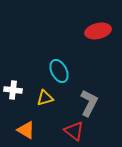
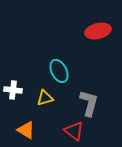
gray L-shape: rotated 12 degrees counterclockwise
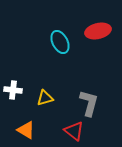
cyan ellipse: moved 1 px right, 29 px up
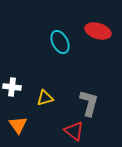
red ellipse: rotated 30 degrees clockwise
white cross: moved 1 px left, 3 px up
orange triangle: moved 8 px left, 5 px up; rotated 24 degrees clockwise
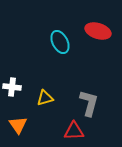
red triangle: rotated 40 degrees counterclockwise
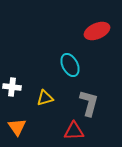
red ellipse: moved 1 px left; rotated 40 degrees counterclockwise
cyan ellipse: moved 10 px right, 23 px down
orange triangle: moved 1 px left, 2 px down
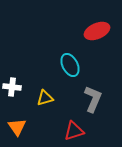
gray L-shape: moved 4 px right, 4 px up; rotated 8 degrees clockwise
red triangle: rotated 15 degrees counterclockwise
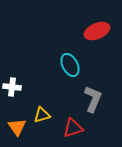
yellow triangle: moved 3 px left, 17 px down
red triangle: moved 1 px left, 3 px up
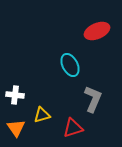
white cross: moved 3 px right, 8 px down
orange triangle: moved 1 px left, 1 px down
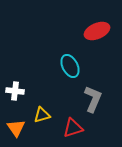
cyan ellipse: moved 1 px down
white cross: moved 4 px up
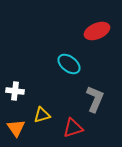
cyan ellipse: moved 1 px left, 2 px up; rotated 25 degrees counterclockwise
gray L-shape: moved 2 px right
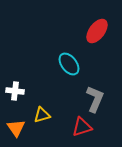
red ellipse: rotated 30 degrees counterclockwise
cyan ellipse: rotated 15 degrees clockwise
red triangle: moved 9 px right, 1 px up
